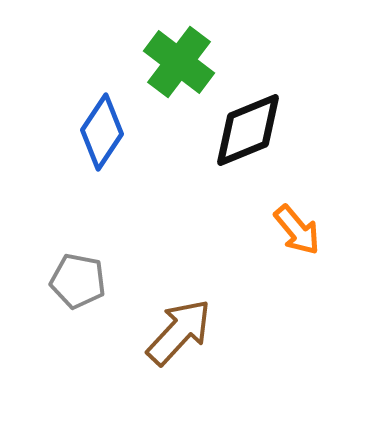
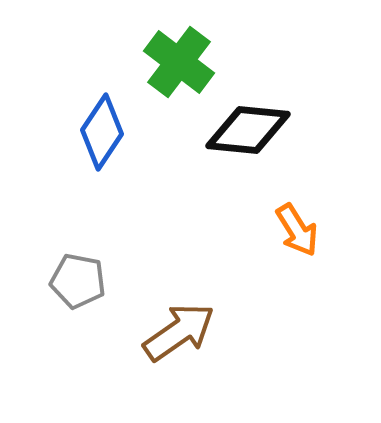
black diamond: rotated 28 degrees clockwise
orange arrow: rotated 8 degrees clockwise
brown arrow: rotated 12 degrees clockwise
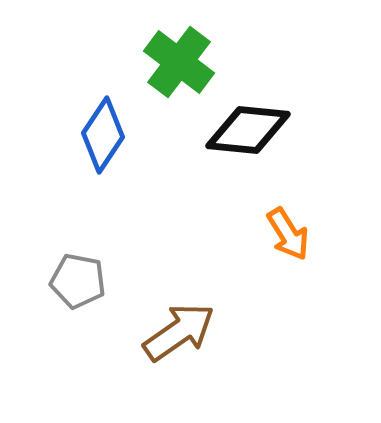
blue diamond: moved 1 px right, 3 px down
orange arrow: moved 9 px left, 4 px down
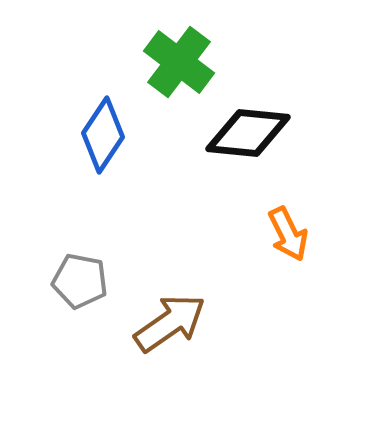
black diamond: moved 3 px down
orange arrow: rotated 6 degrees clockwise
gray pentagon: moved 2 px right
brown arrow: moved 9 px left, 9 px up
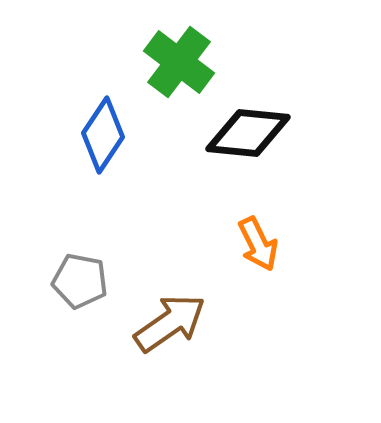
orange arrow: moved 30 px left, 10 px down
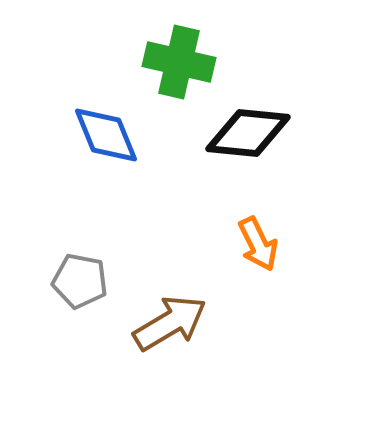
green cross: rotated 24 degrees counterclockwise
blue diamond: moved 3 px right; rotated 56 degrees counterclockwise
brown arrow: rotated 4 degrees clockwise
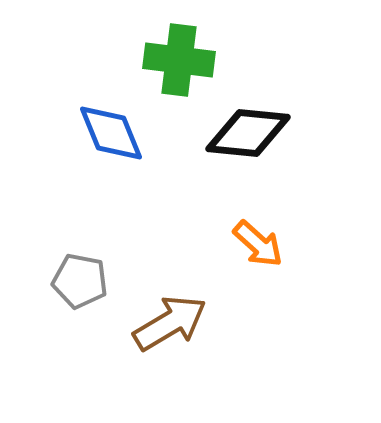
green cross: moved 2 px up; rotated 6 degrees counterclockwise
blue diamond: moved 5 px right, 2 px up
orange arrow: rotated 22 degrees counterclockwise
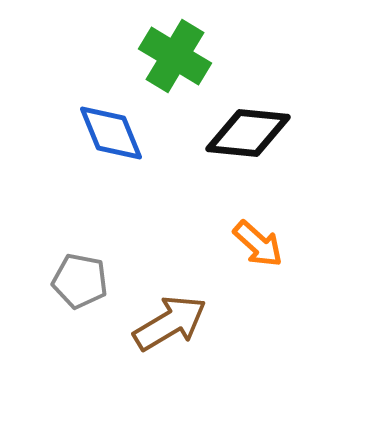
green cross: moved 4 px left, 4 px up; rotated 24 degrees clockwise
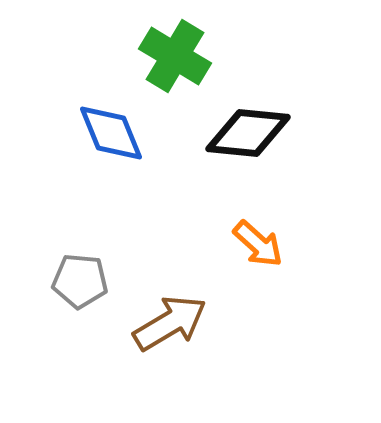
gray pentagon: rotated 6 degrees counterclockwise
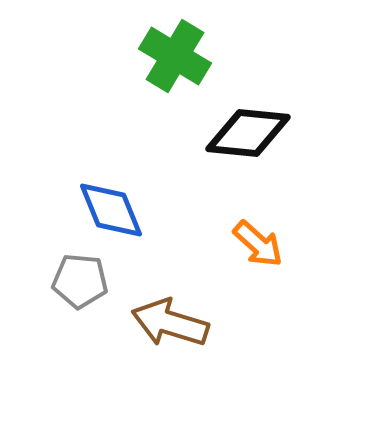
blue diamond: moved 77 px down
brown arrow: rotated 132 degrees counterclockwise
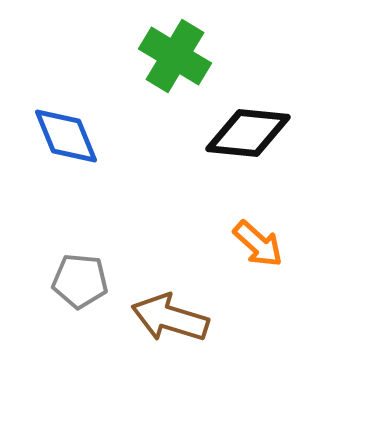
blue diamond: moved 45 px left, 74 px up
brown arrow: moved 5 px up
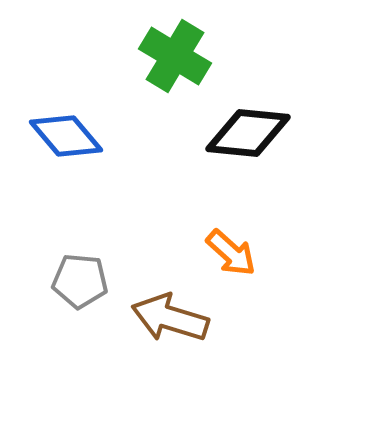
blue diamond: rotated 18 degrees counterclockwise
orange arrow: moved 27 px left, 9 px down
